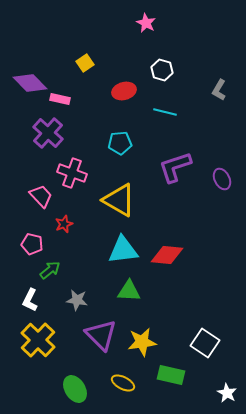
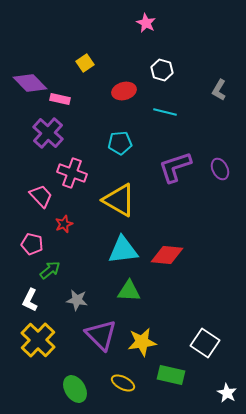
purple ellipse: moved 2 px left, 10 px up
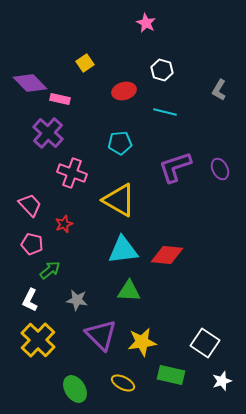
pink trapezoid: moved 11 px left, 9 px down
white star: moved 5 px left, 12 px up; rotated 24 degrees clockwise
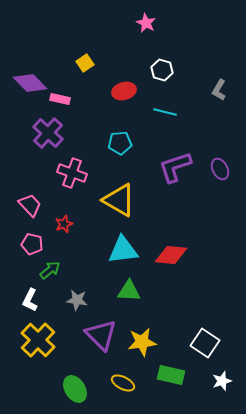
red diamond: moved 4 px right
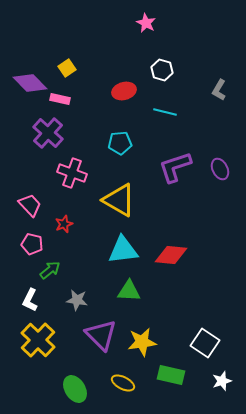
yellow square: moved 18 px left, 5 px down
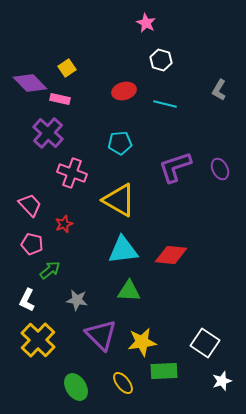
white hexagon: moved 1 px left, 10 px up
cyan line: moved 8 px up
white L-shape: moved 3 px left
green rectangle: moved 7 px left, 4 px up; rotated 16 degrees counterclockwise
yellow ellipse: rotated 25 degrees clockwise
green ellipse: moved 1 px right, 2 px up
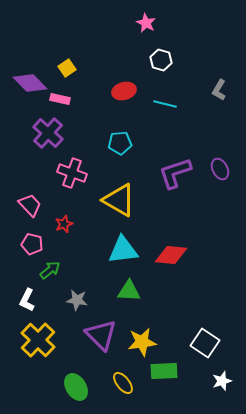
purple L-shape: moved 6 px down
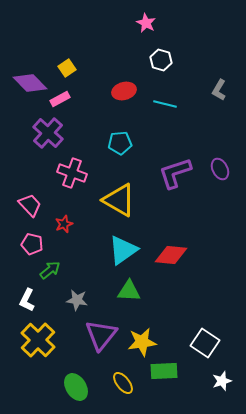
pink rectangle: rotated 42 degrees counterclockwise
cyan triangle: rotated 28 degrees counterclockwise
purple triangle: rotated 24 degrees clockwise
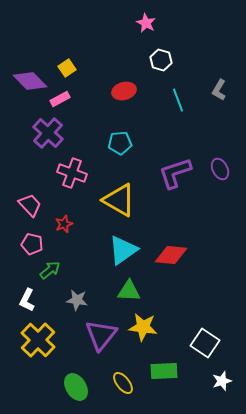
purple diamond: moved 2 px up
cyan line: moved 13 px right, 4 px up; rotated 55 degrees clockwise
yellow star: moved 1 px right, 15 px up; rotated 16 degrees clockwise
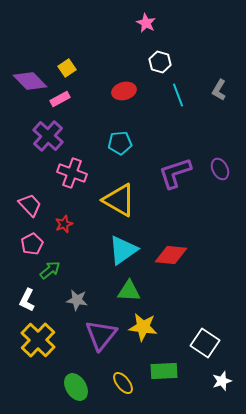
white hexagon: moved 1 px left, 2 px down
cyan line: moved 5 px up
purple cross: moved 3 px down
pink pentagon: rotated 30 degrees clockwise
